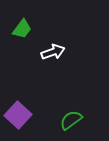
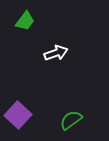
green trapezoid: moved 3 px right, 8 px up
white arrow: moved 3 px right, 1 px down
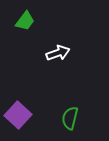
white arrow: moved 2 px right
green semicircle: moved 1 px left, 2 px up; rotated 40 degrees counterclockwise
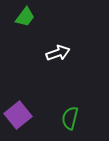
green trapezoid: moved 4 px up
purple square: rotated 8 degrees clockwise
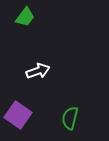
white arrow: moved 20 px left, 18 px down
purple square: rotated 16 degrees counterclockwise
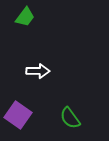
white arrow: rotated 20 degrees clockwise
green semicircle: rotated 50 degrees counterclockwise
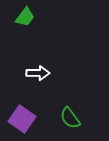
white arrow: moved 2 px down
purple square: moved 4 px right, 4 px down
